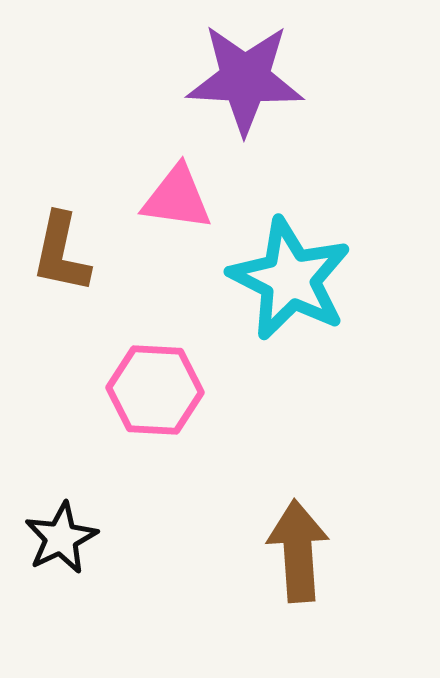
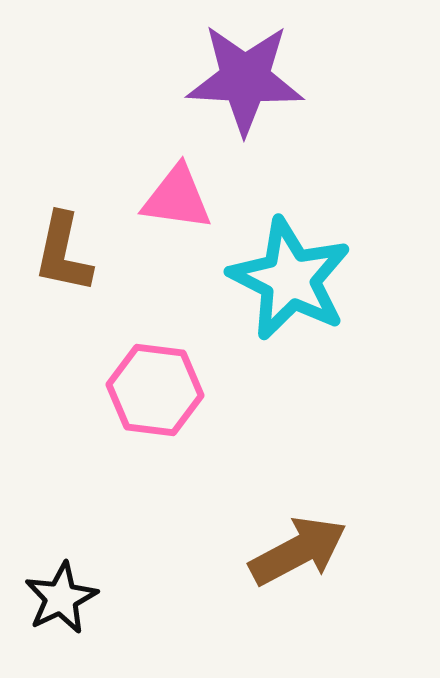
brown L-shape: moved 2 px right
pink hexagon: rotated 4 degrees clockwise
black star: moved 60 px down
brown arrow: rotated 66 degrees clockwise
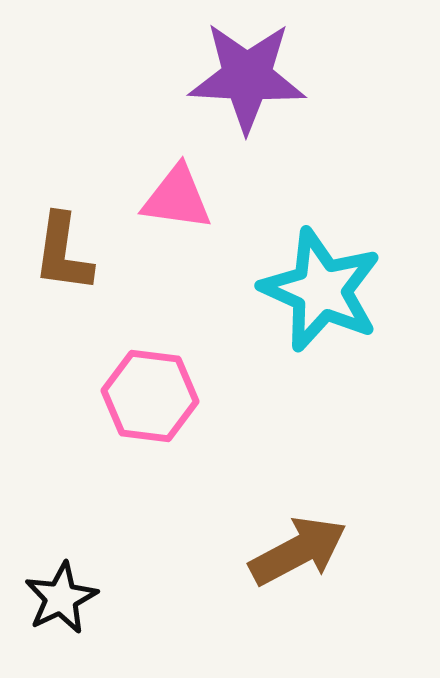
purple star: moved 2 px right, 2 px up
brown L-shape: rotated 4 degrees counterclockwise
cyan star: moved 31 px right, 11 px down; rotated 3 degrees counterclockwise
pink hexagon: moved 5 px left, 6 px down
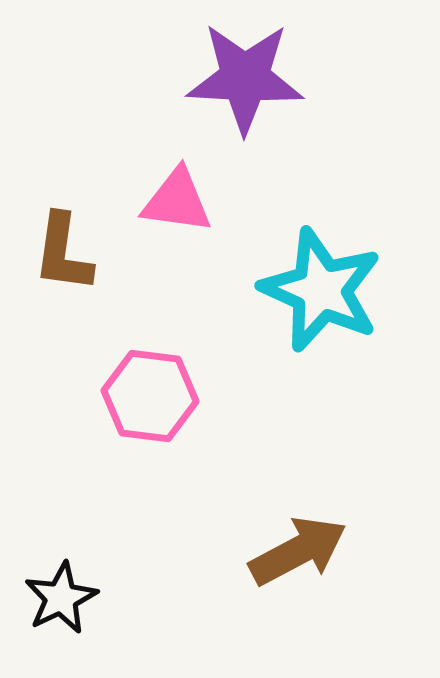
purple star: moved 2 px left, 1 px down
pink triangle: moved 3 px down
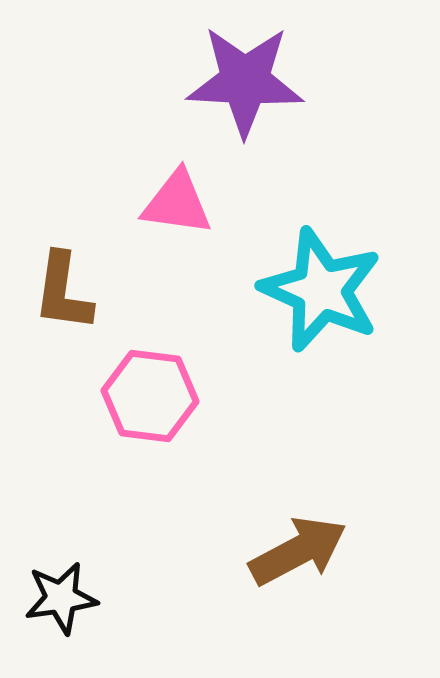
purple star: moved 3 px down
pink triangle: moved 2 px down
brown L-shape: moved 39 px down
black star: rotated 18 degrees clockwise
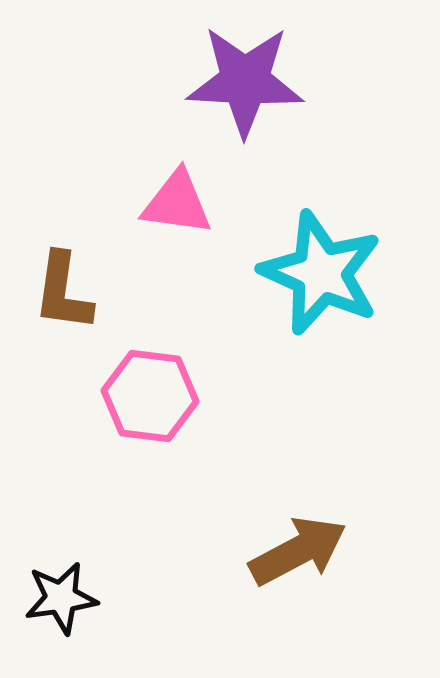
cyan star: moved 17 px up
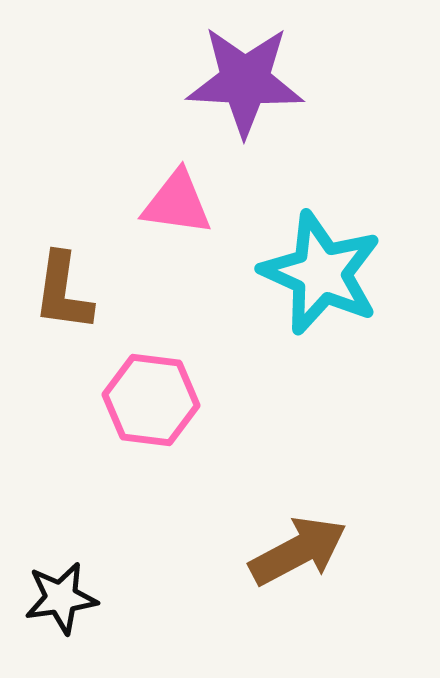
pink hexagon: moved 1 px right, 4 px down
